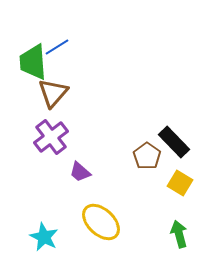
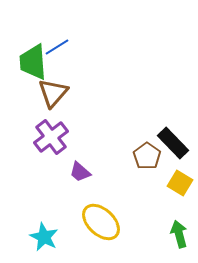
black rectangle: moved 1 px left, 1 px down
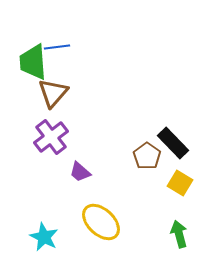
blue line: rotated 25 degrees clockwise
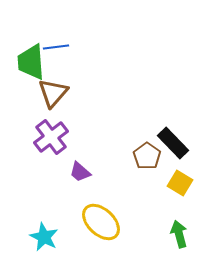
blue line: moved 1 px left
green trapezoid: moved 2 px left
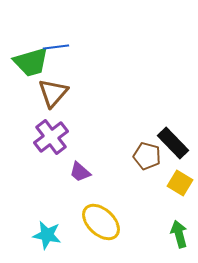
green trapezoid: rotated 102 degrees counterclockwise
brown pentagon: rotated 20 degrees counterclockwise
cyan star: moved 3 px right, 2 px up; rotated 16 degrees counterclockwise
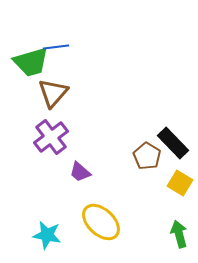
brown pentagon: rotated 16 degrees clockwise
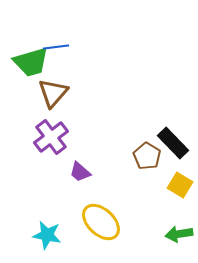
yellow square: moved 2 px down
green arrow: rotated 84 degrees counterclockwise
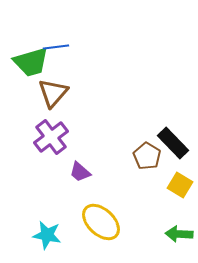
green arrow: rotated 12 degrees clockwise
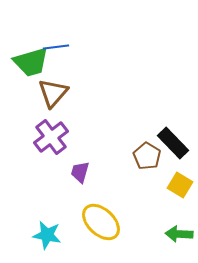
purple trapezoid: rotated 65 degrees clockwise
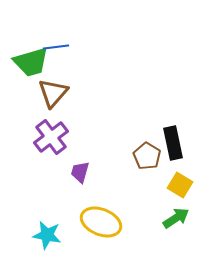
black rectangle: rotated 32 degrees clockwise
yellow ellipse: rotated 21 degrees counterclockwise
green arrow: moved 3 px left, 16 px up; rotated 144 degrees clockwise
